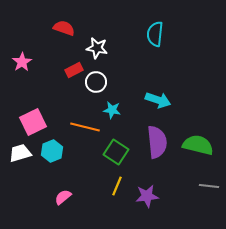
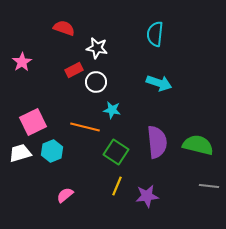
cyan arrow: moved 1 px right, 17 px up
pink semicircle: moved 2 px right, 2 px up
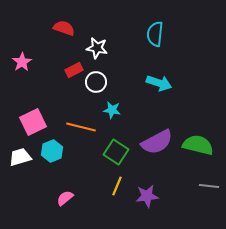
orange line: moved 4 px left
purple semicircle: rotated 68 degrees clockwise
white trapezoid: moved 4 px down
pink semicircle: moved 3 px down
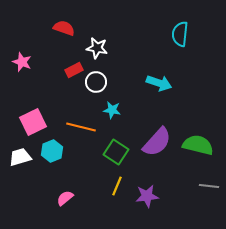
cyan semicircle: moved 25 px right
pink star: rotated 18 degrees counterclockwise
purple semicircle: rotated 20 degrees counterclockwise
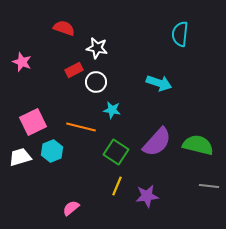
pink semicircle: moved 6 px right, 10 px down
